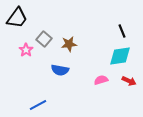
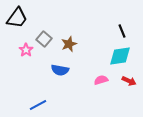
brown star: rotated 14 degrees counterclockwise
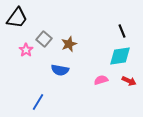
blue line: moved 3 px up; rotated 30 degrees counterclockwise
